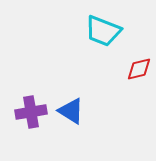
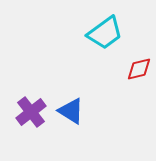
cyan trapezoid: moved 2 px right, 2 px down; rotated 57 degrees counterclockwise
purple cross: rotated 28 degrees counterclockwise
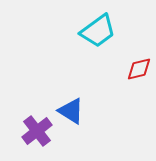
cyan trapezoid: moved 7 px left, 2 px up
purple cross: moved 6 px right, 19 px down
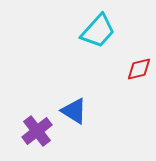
cyan trapezoid: rotated 12 degrees counterclockwise
blue triangle: moved 3 px right
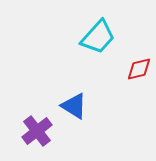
cyan trapezoid: moved 6 px down
blue triangle: moved 5 px up
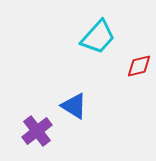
red diamond: moved 3 px up
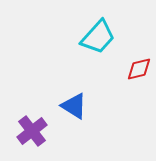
red diamond: moved 3 px down
purple cross: moved 5 px left
